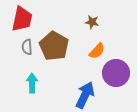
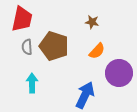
brown pentagon: rotated 12 degrees counterclockwise
purple circle: moved 3 px right
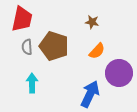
blue arrow: moved 5 px right, 1 px up
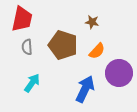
brown pentagon: moved 9 px right, 1 px up
cyan arrow: rotated 36 degrees clockwise
blue arrow: moved 5 px left, 5 px up
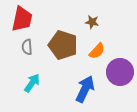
purple circle: moved 1 px right, 1 px up
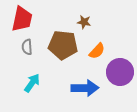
brown star: moved 8 px left
brown pentagon: rotated 12 degrees counterclockwise
blue arrow: moved 1 px up; rotated 64 degrees clockwise
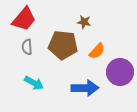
red trapezoid: moved 2 px right; rotated 28 degrees clockwise
cyan arrow: moved 2 px right; rotated 84 degrees clockwise
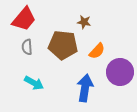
blue arrow: rotated 80 degrees counterclockwise
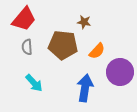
cyan arrow: rotated 18 degrees clockwise
